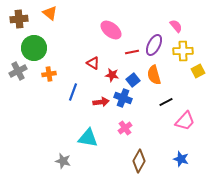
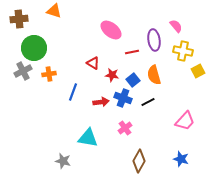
orange triangle: moved 4 px right, 2 px up; rotated 21 degrees counterclockwise
purple ellipse: moved 5 px up; rotated 35 degrees counterclockwise
yellow cross: rotated 12 degrees clockwise
gray cross: moved 5 px right
black line: moved 18 px left
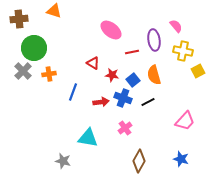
gray cross: rotated 18 degrees counterclockwise
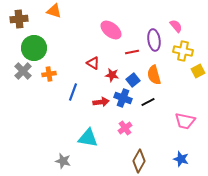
pink trapezoid: rotated 60 degrees clockwise
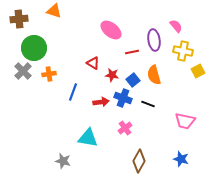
black line: moved 2 px down; rotated 48 degrees clockwise
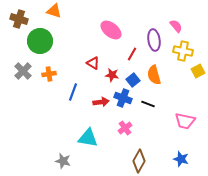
brown cross: rotated 24 degrees clockwise
green circle: moved 6 px right, 7 px up
red line: moved 2 px down; rotated 48 degrees counterclockwise
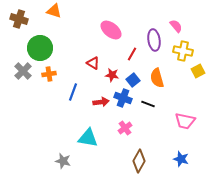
green circle: moved 7 px down
orange semicircle: moved 3 px right, 3 px down
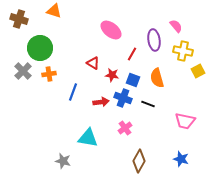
blue square: rotated 32 degrees counterclockwise
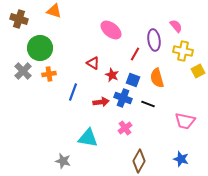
red line: moved 3 px right
red star: rotated 16 degrees clockwise
